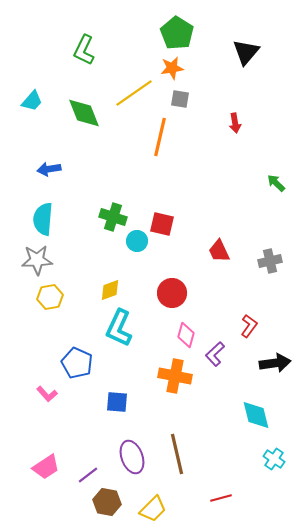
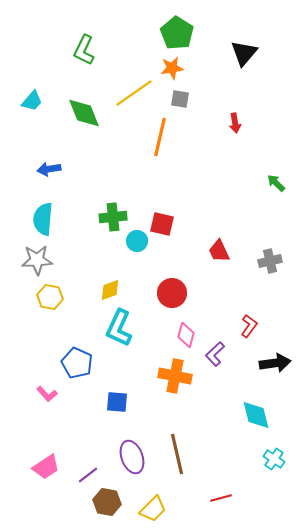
black triangle: moved 2 px left, 1 px down
green cross: rotated 24 degrees counterclockwise
yellow hexagon: rotated 20 degrees clockwise
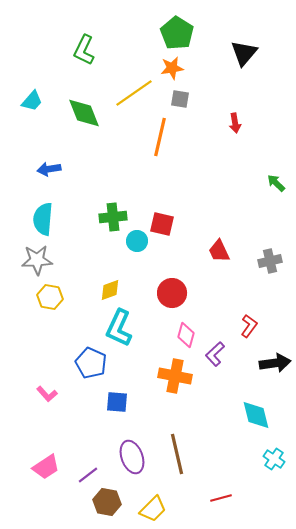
blue pentagon: moved 14 px right
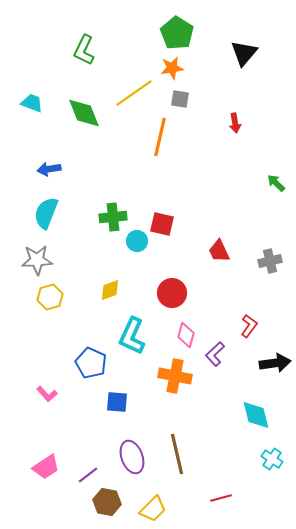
cyan trapezoid: moved 2 px down; rotated 110 degrees counterclockwise
cyan semicircle: moved 3 px right, 6 px up; rotated 16 degrees clockwise
yellow hexagon: rotated 25 degrees counterclockwise
cyan L-shape: moved 13 px right, 8 px down
cyan cross: moved 2 px left
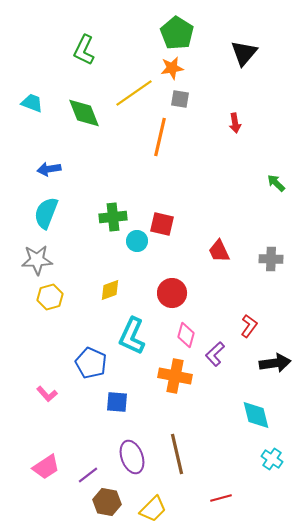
gray cross: moved 1 px right, 2 px up; rotated 15 degrees clockwise
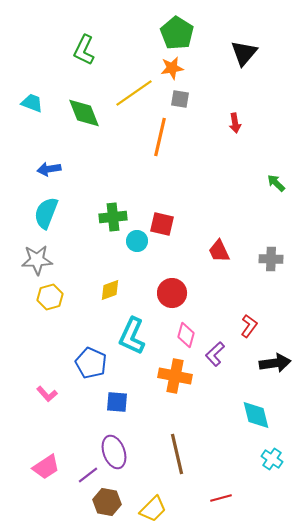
purple ellipse: moved 18 px left, 5 px up
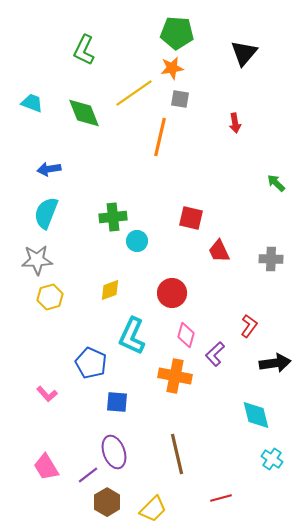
green pentagon: rotated 28 degrees counterclockwise
red square: moved 29 px right, 6 px up
pink trapezoid: rotated 92 degrees clockwise
brown hexagon: rotated 20 degrees clockwise
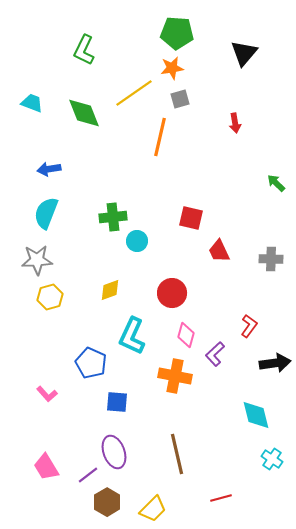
gray square: rotated 24 degrees counterclockwise
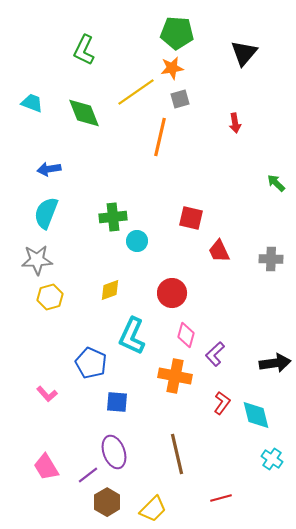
yellow line: moved 2 px right, 1 px up
red L-shape: moved 27 px left, 77 px down
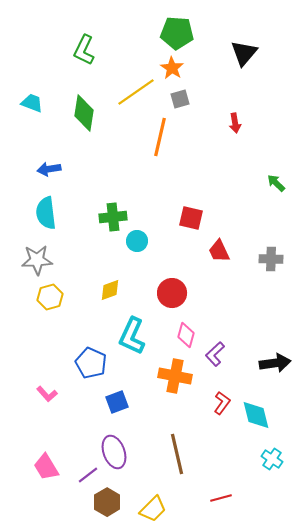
orange star: rotated 30 degrees counterclockwise
green diamond: rotated 30 degrees clockwise
cyan semicircle: rotated 28 degrees counterclockwise
blue square: rotated 25 degrees counterclockwise
